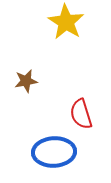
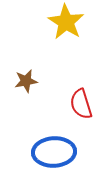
red semicircle: moved 10 px up
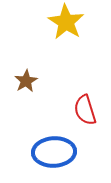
brown star: rotated 20 degrees counterclockwise
red semicircle: moved 4 px right, 6 px down
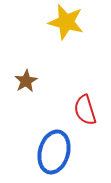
yellow star: rotated 18 degrees counterclockwise
blue ellipse: rotated 72 degrees counterclockwise
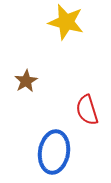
red semicircle: moved 2 px right
blue ellipse: rotated 6 degrees counterclockwise
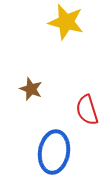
brown star: moved 5 px right, 8 px down; rotated 20 degrees counterclockwise
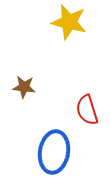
yellow star: moved 3 px right
brown star: moved 7 px left, 2 px up; rotated 15 degrees counterclockwise
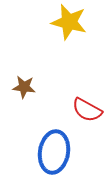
red semicircle: rotated 44 degrees counterclockwise
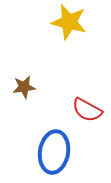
brown star: rotated 15 degrees counterclockwise
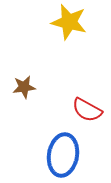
blue ellipse: moved 9 px right, 3 px down
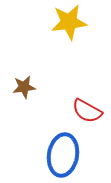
yellow star: rotated 21 degrees counterclockwise
red semicircle: moved 1 px down
